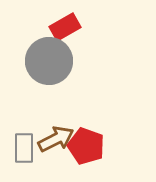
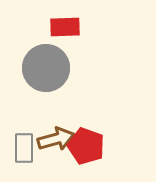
red rectangle: rotated 28 degrees clockwise
gray circle: moved 3 px left, 7 px down
brown arrow: rotated 12 degrees clockwise
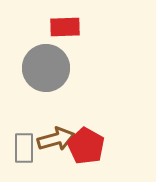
red pentagon: rotated 9 degrees clockwise
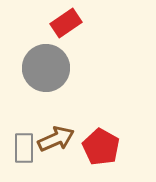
red rectangle: moved 1 px right, 4 px up; rotated 32 degrees counterclockwise
brown arrow: rotated 9 degrees counterclockwise
red pentagon: moved 15 px right, 1 px down
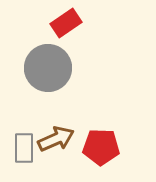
gray circle: moved 2 px right
red pentagon: rotated 27 degrees counterclockwise
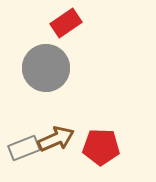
gray circle: moved 2 px left
gray rectangle: rotated 68 degrees clockwise
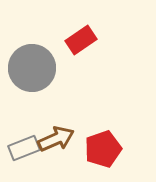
red rectangle: moved 15 px right, 17 px down
gray circle: moved 14 px left
red pentagon: moved 2 px right, 2 px down; rotated 21 degrees counterclockwise
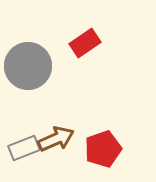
red rectangle: moved 4 px right, 3 px down
gray circle: moved 4 px left, 2 px up
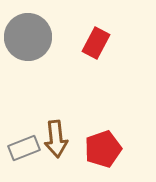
red rectangle: moved 11 px right; rotated 28 degrees counterclockwise
gray circle: moved 29 px up
brown arrow: rotated 108 degrees clockwise
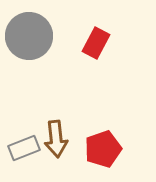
gray circle: moved 1 px right, 1 px up
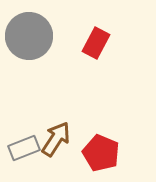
brown arrow: rotated 141 degrees counterclockwise
red pentagon: moved 2 px left, 4 px down; rotated 30 degrees counterclockwise
